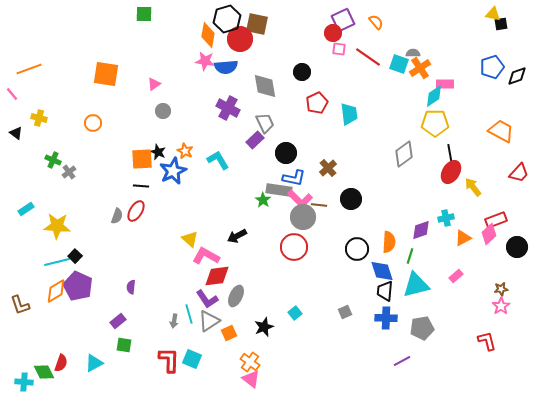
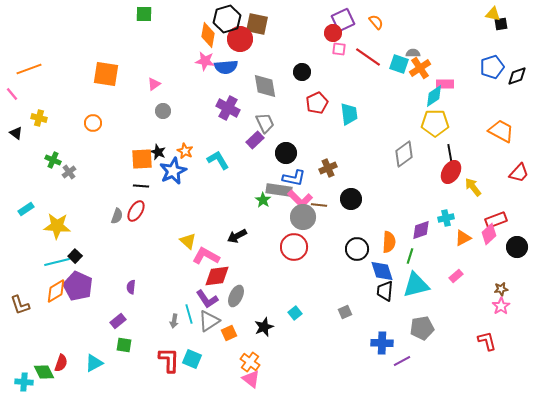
brown cross at (328, 168): rotated 18 degrees clockwise
yellow triangle at (190, 239): moved 2 px left, 2 px down
blue cross at (386, 318): moved 4 px left, 25 px down
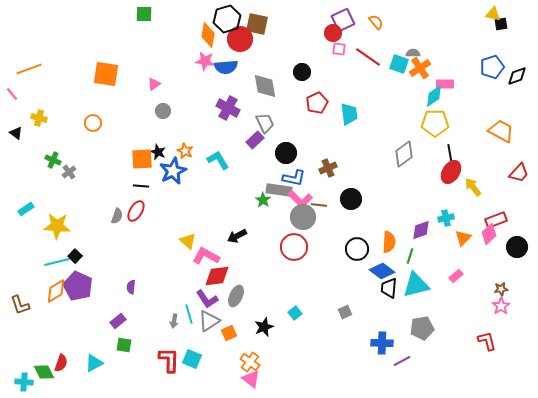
orange triangle at (463, 238): rotated 18 degrees counterclockwise
blue diamond at (382, 271): rotated 35 degrees counterclockwise
black trapezoid at (385, 291): moved 4 px right, 3 px up
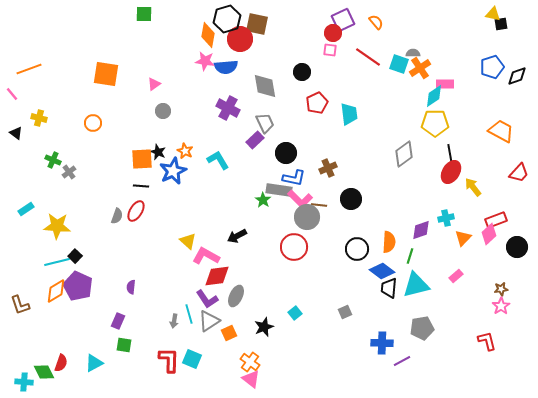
pink square at (339, 49): moved 9 px left, 1 px down
gray circle at (303, 217): moved 4 px right
purple rectangle at (118, 321): rotated 28 degrees counterclockwise
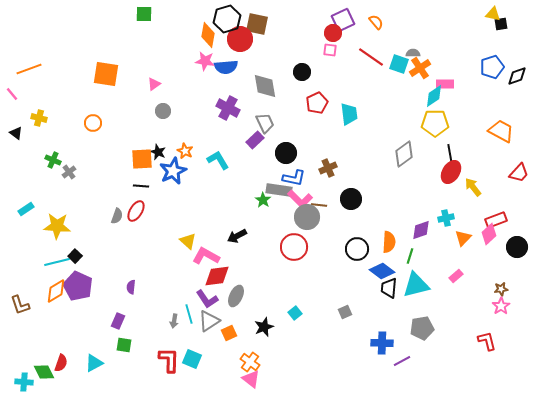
red line at (368, 57): moved 3 px right
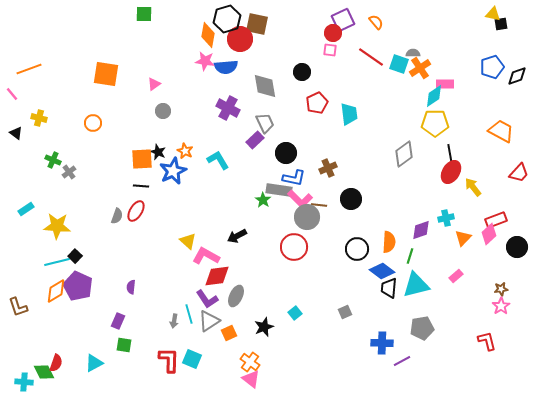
brown L-shape at (20, 305): moved 2 px left, 2 px down
red semicircle at (61, 363): moved 5 px left
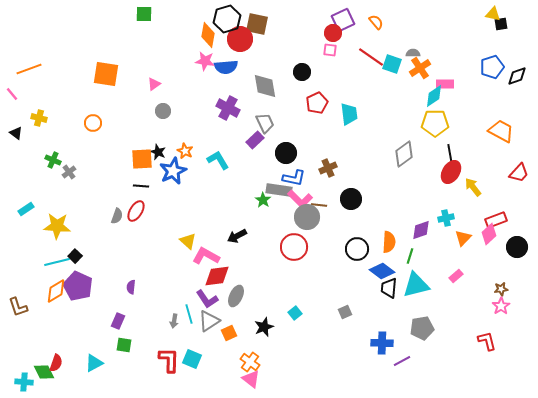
cyan square at (399, 64): moved 7 px left
